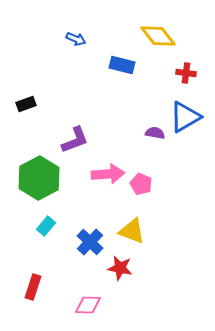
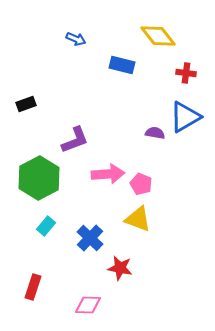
yellow triangle: moved 6 px right, 12 px up
blue cross: moved 4 px up
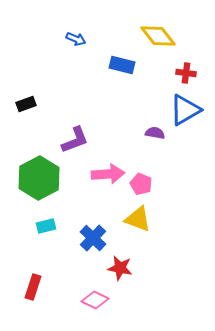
blue triangle: moved 7 px up
cyan rectangle: rotated 36 degrees clockwise
blue cross: moved 3 px right
pink diamond: moved 7 px right, 5 px up; rotated 24 degrees clockwise
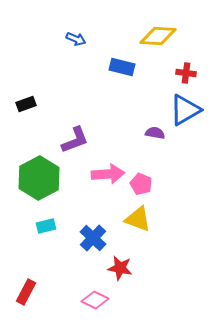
yellow diamond: rotated 48 degrees counterclockwise
blue rectangle: moved 2 px down
red rectangle: moved 7 px left, 5 px down; rotated 10 degrees clockwise
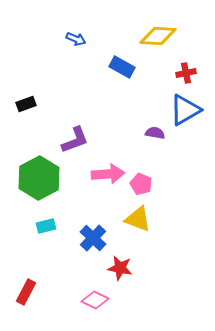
blue rectangle: rotated 15 degrees clockwise
red cross: rotated 18 degrees counterclockwise
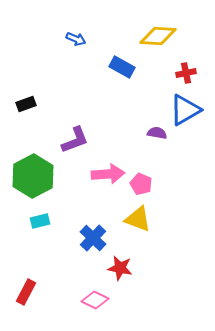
purple semicircle: moved 2 px right
green hexagon: moved 6 px left, 2 px up
cyan rectangle: moved 6 px left, 5 px up
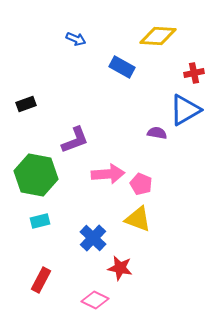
red cross: moved 8 px right
green hexagon: moved 3 px right, 1 px up; rotated 21 degrees counterclockwise
red rectangle: moved 15 px right, 12 px up
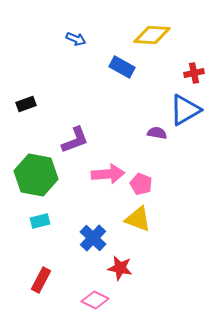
yellow diamond: moved 6 px left, 1 px up
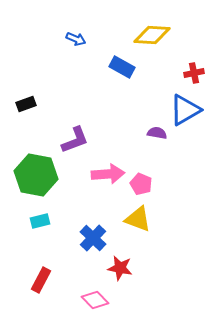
pink diamond: rotated 20 degrees clockwise
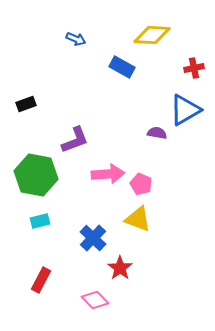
red cross: moved 5 px up
red star: rotated 25 degrees clockwise
